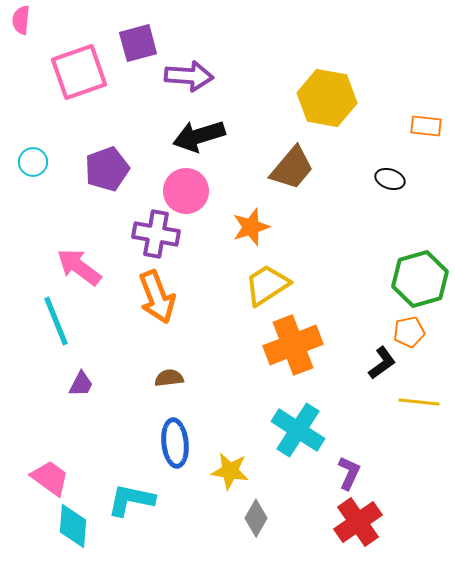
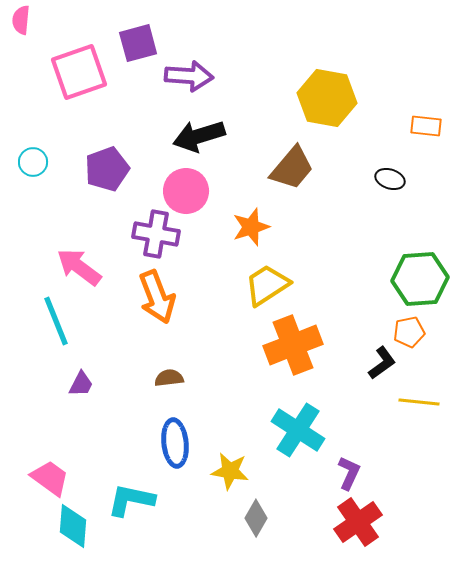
green hexagon: rotated 12 degrees clockwise
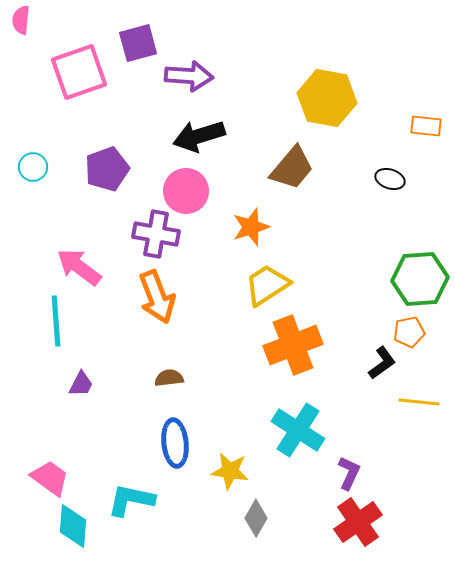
cyan circle: moved 5 px down
cyan line: rotated 18 degrees clockwise
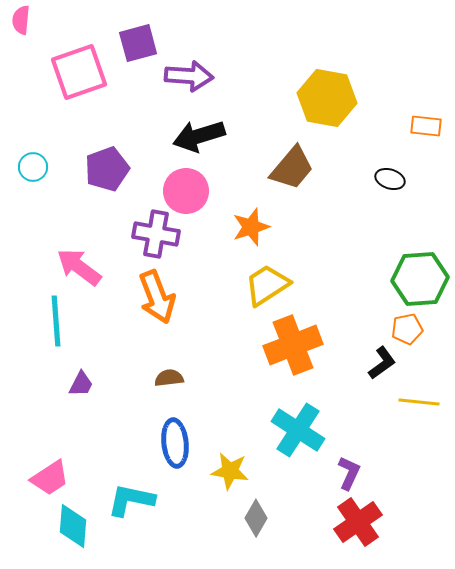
orange pentagon: moved 2 px left, 3 px up
pink trapezoid: rotated 111 degrees clockwise
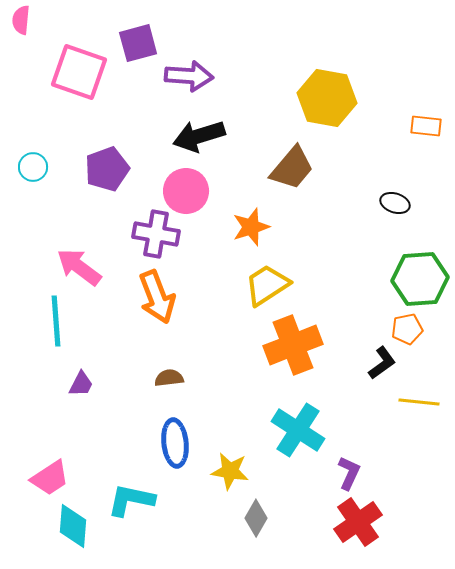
pink square: rotated 38 degrees clockwise
black ellipse: moved 5 px right, 24 px down
